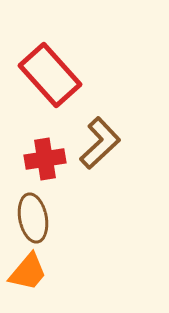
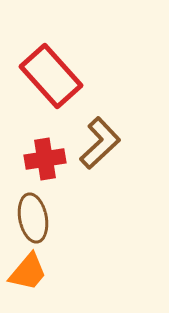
red rectangle: moved 1 px right, 1 px down
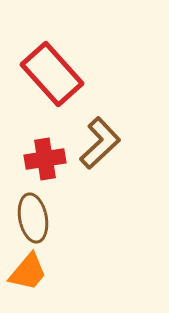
red rectangle: moved 1 px right, 2 px up
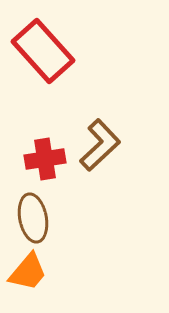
red rectangle: moved 9 px left, 23 px up
brown L-shape: moved 2 px down
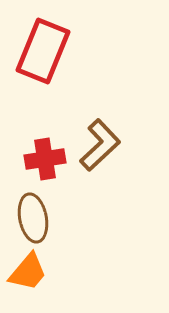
red rectangle: rotated 64 degrees clockwise
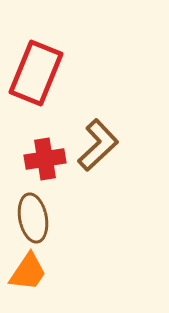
red rectangle: moved 7 px left, 22 px down
brown L-shape: moved 2 px left
orange trapezoid: rotated 6 degrees counterclockwise
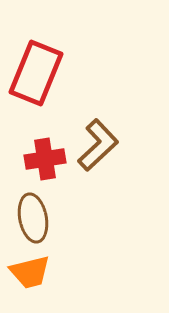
orange trapezoid: moved 2 px right; rotated 42 degrees clockwise
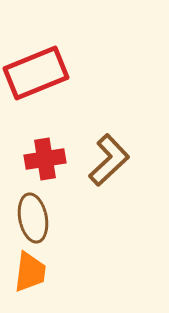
red rectangle: rotated 46 degrees clockwise
brown L-shape: moved 11 px right, 15 px down
orange trapezoid: rotated 69 degrees counterclockwise
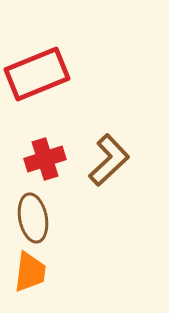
red rectangle: moved 1 px right, 1 px down
red cross: rotated 9 degrees counterclockwise
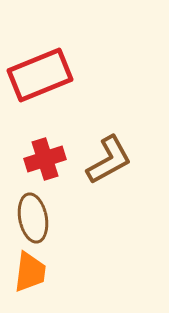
red rectangle: moved 3 px right, 1 px down
brown L-shape: rotated 14 degrees clockwise
